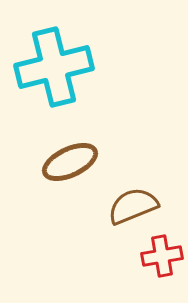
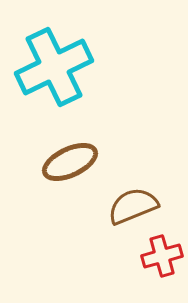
cyan cross: rotated 12 degrees counterclockwise
red cross: rotated 6 degrees counterclockwise
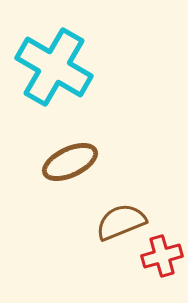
cyan cross: rotated 34 degrees counterclockwise
brown semicircle: moved 12 px left, 16 px down
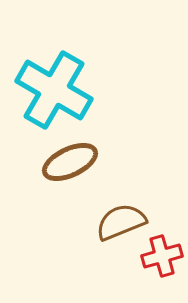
cyan cross: moved 23 px down
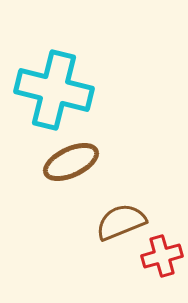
cyan cross: rotated 16 degrees counterclockwise
brown ellipse: moved 1 px right
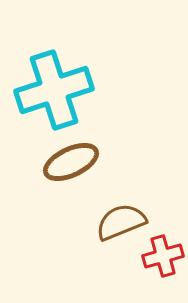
cyan cross: rotated 32 degrees counterclockwise
red cross: moved 1 px right
